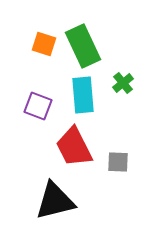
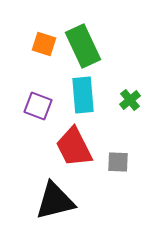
green cross: moved 7 px right, 17 px down
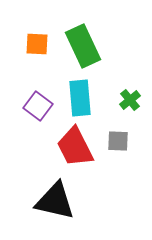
orange square: moved 7 px left; rotated 15 degrees counterclockwise
cyan rectangle: moved 3 px left, 3 px down
purple square: rotated 16 degrees clockwise
red trapezoid: moved 1 px right
gray square: moved 21 px up
black triangle: rotated 27 degrees clockwise
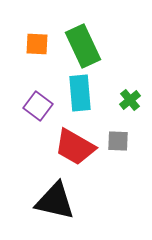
cyan rectangle: moved 5 px up
red trapezoid: rotated 33 degrees counterclockwise
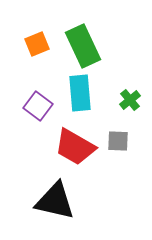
orange square: rotated 25 degrees counterclockwise
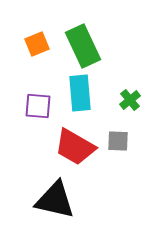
purple square: rotated 32 degrees counterclockwise
black triangle: moved 1 px up
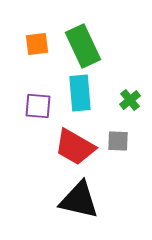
orange square: rotated 15 degrees clockwise
black triangle: moved 24 px right
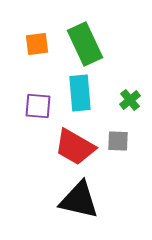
green rectangle: moved 2 px right, 2 px up
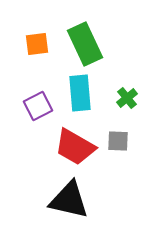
green cross: moved 3 px left, 2 px up
purple square: rotated 32 degrees counterclockwise
black triangle: moved 10 px left
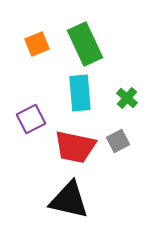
orange square: rotated 15 degrees counterclockwise
green cross: rotated 10 degrees counterclockwise
purple square: moved 7 px left, 13 px down
gray square: rotated 30 degrees counterclockwise
red trapezoid: rotated 18 degrees counterclockwise
